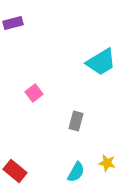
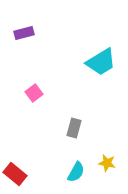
purple rectangle: moved 11 px right, 10 px down
gray rectangle: moved 2 px left, 7 px down
red rectangle: moved 3 px down
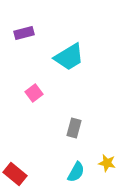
cyan trapezoid: moved 32 px left, 5 px up
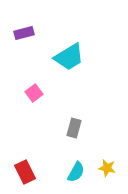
yellow star: moved 5 px down
red rectangle: moved 10 px right, 2 px up; rotated 25 degrees clockwise
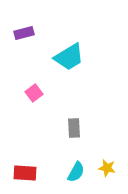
gray rectangle: rotated 18 degrees counterclockwise
red rectangle: moved 1 px down; rotated 60 degrees counterclockwise
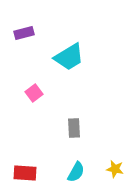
yellow star: moved 8 px right, 1 px down
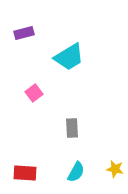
gray rectangle: moved 2 px left
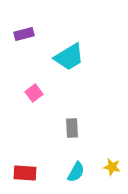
purple rectangle: moved 1 px down
yellow star: moved 3 px left, 2 px up
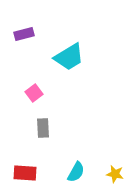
gray rectangle: moved 29 px left
yellow star: moved 3 px right, 7 px down
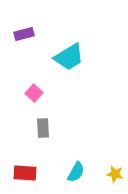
pink square: rotated 12 degrees counterclockwise
